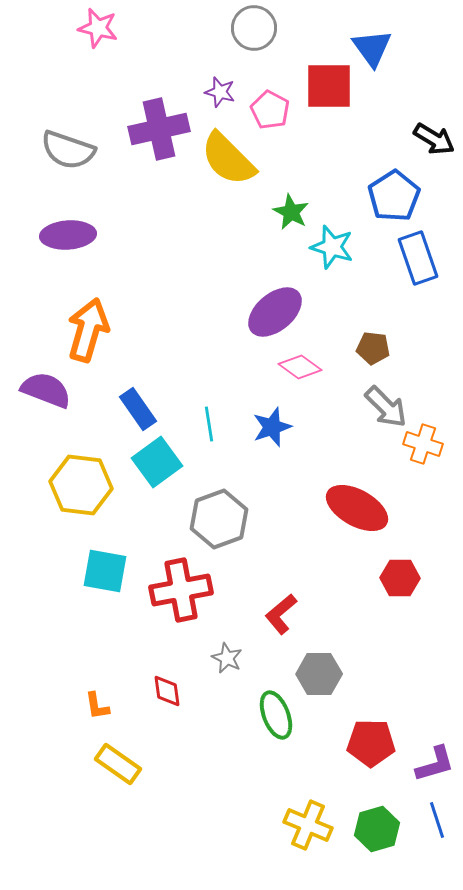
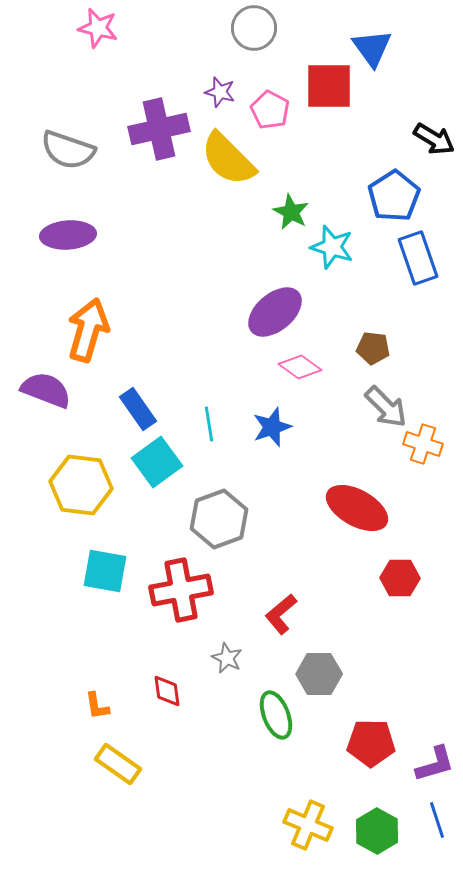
green hexagon at (377, 829): moved 2 px down; rotated 15 degrees counterclockwise
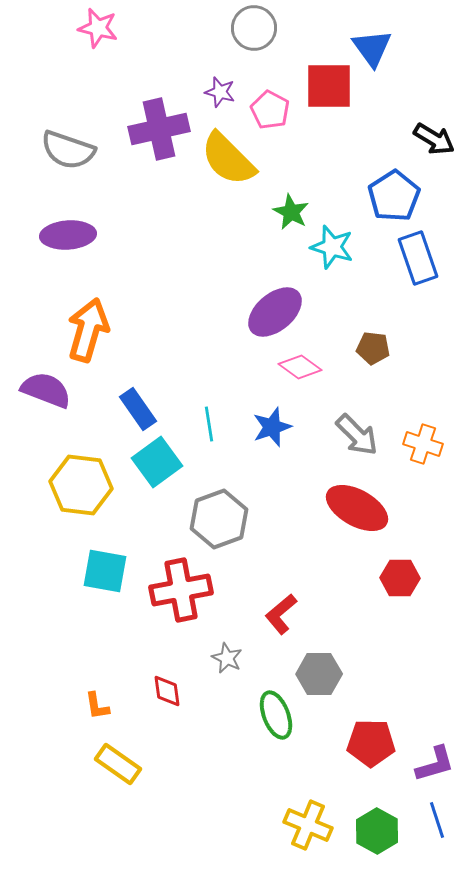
gray arrow at (386, 407): moved 29 px left, 28 px down
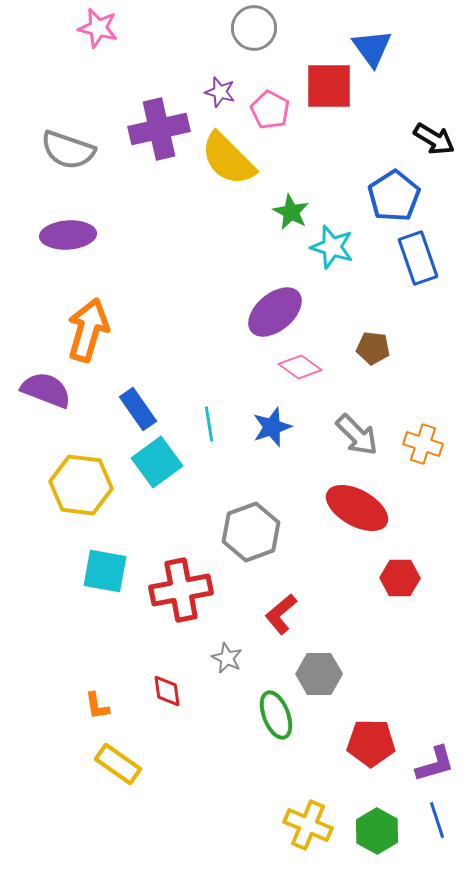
gray hexagon at (219, 519): moved 32 px right, 13 px down
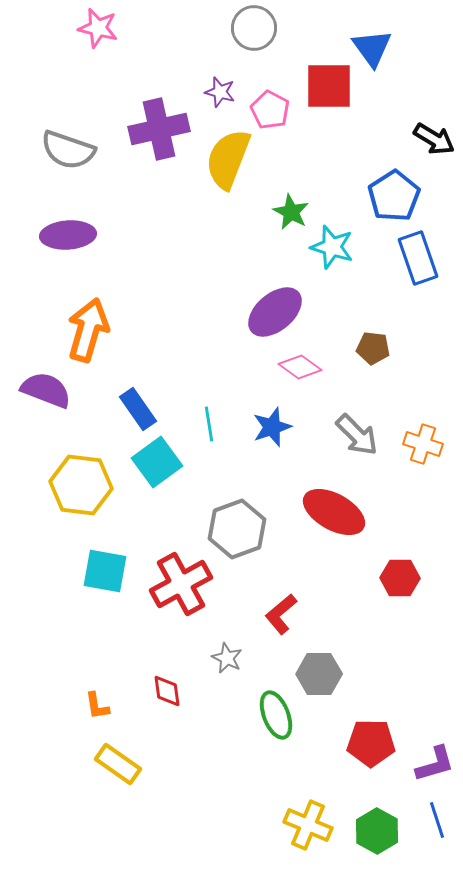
yellow semicircle at (228, 159): rotated 66 degrees clockwise
red ellipse at (357, 508): moved 23 px left, 4 px down
gray hexagon at (251, 532): moved 14 px left, 3 px up
red cross at (181, 590): moved 6 px up; rotated 18 degrees counterclockwise
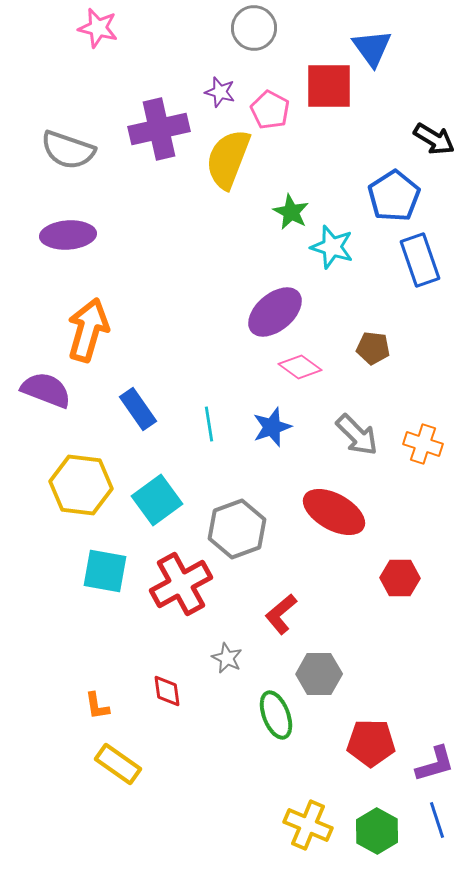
blue rectangle at (418, 258): moved 2 px right, 2 px down
cyan square at (157, 462): moved 38 px down
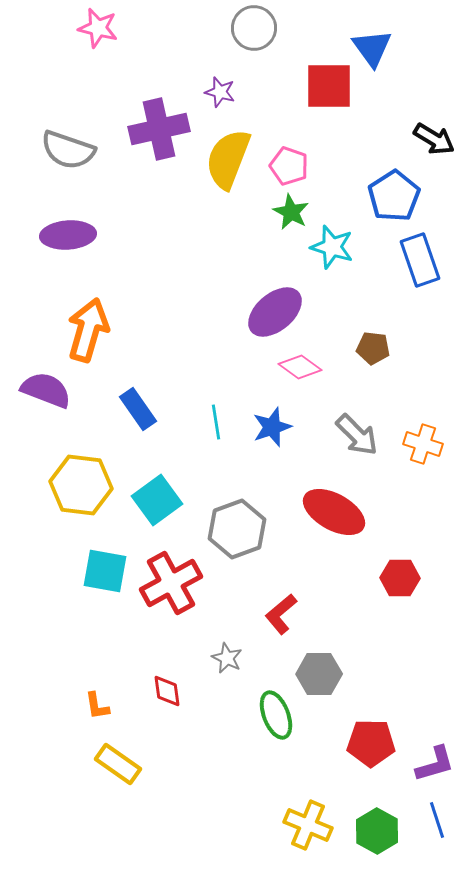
pink pentagon at (270, 110): moved 19 px right, 56 px down; rotated 9 degrees counterclockwise
cyan line at (209, 424): moved 7 px right, 2 px up
red cross at (181, 584): moved 10 px left, 1 px up
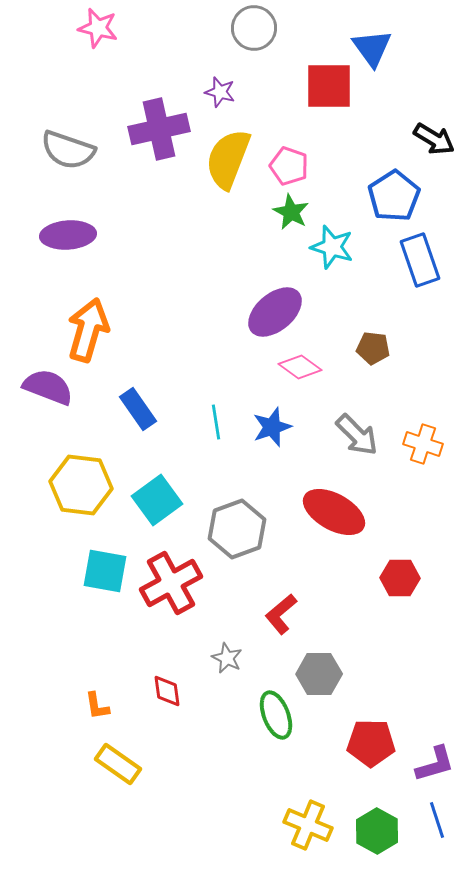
purple semicircle at (46, 390): moved 2 px right, 3 px up
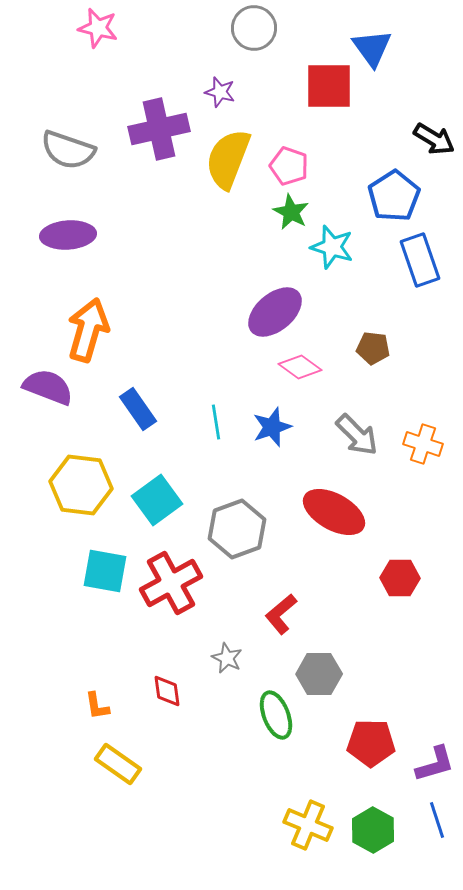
green hexagon at (377, 831): moved 4 px left, 1 px up
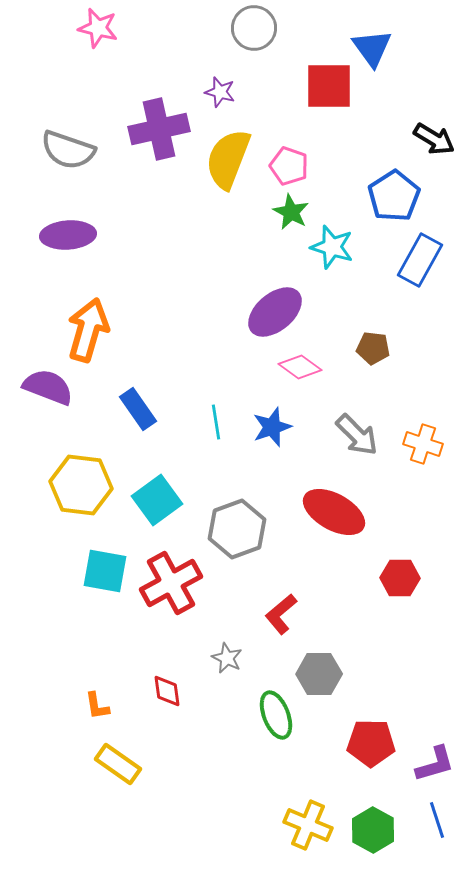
blue rectangle at (420, 260): rotated 48 degrees clockwise
